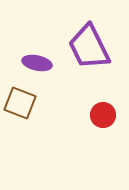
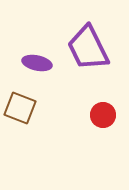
purple trapezoid: moved 1 px left, 1 px down
brown square: moved 5 px down
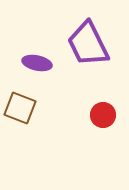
purple trapezoid: moved 4 px up
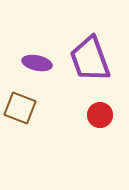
purple trapezoid: moved 2 px right, 15 px down; rotated 6 degrees clockwise
red circle: moved 3 px left
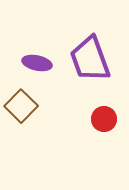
brown square: moved 1 px right, 2 px up; rotated 24 degrees clockwise
red circle: moved 4 px right, 4 px down
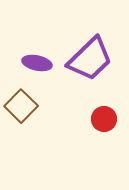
purple trapezoid: rotated 114 degrees counterclockwise
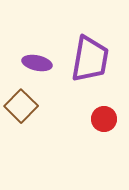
purple trapezoid: rotated 36 degrees counterclockwise
